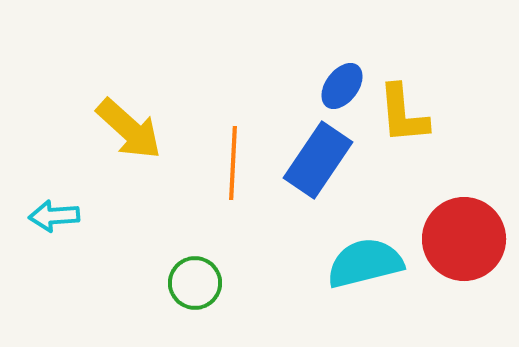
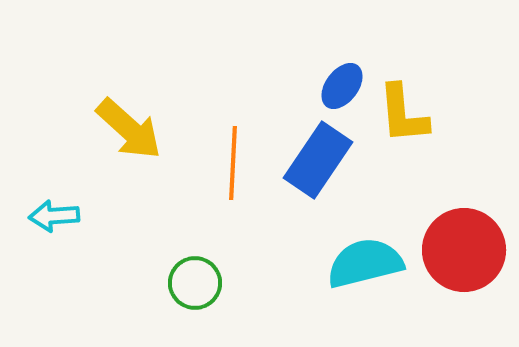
red circle: moved 11 px down
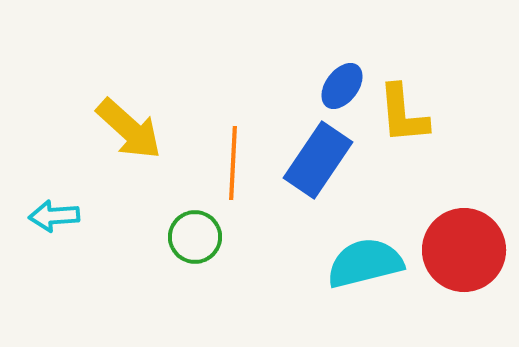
green circle: moved 46 px up
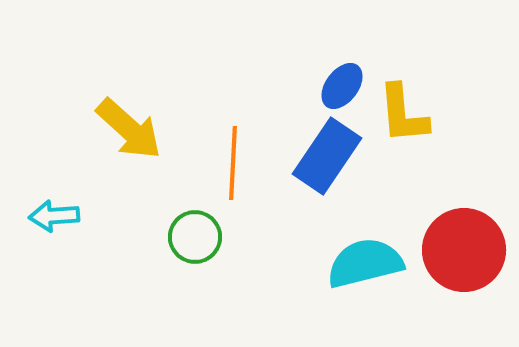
blue rectangle: moved 9 px right, 4 px up
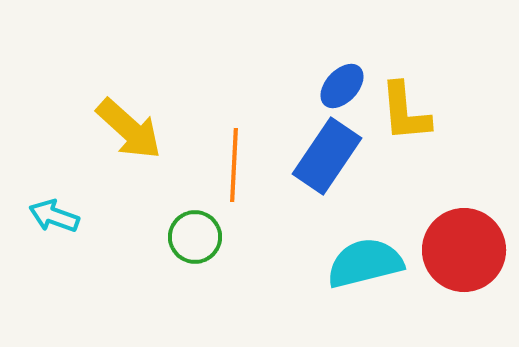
blue ellipse: rotated 6 degrees clockwise
yellow L-shape: moved 2 px right, 2 px up
orange line: moved 1 px right, 2 px down
cyan arrow: rotated 24 degrees clockwise
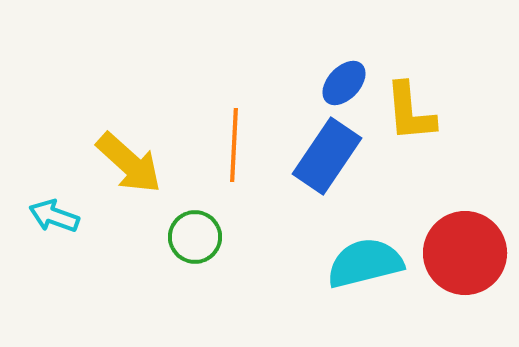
blue ellipse: moved 2 px right, 3 px up
yellow L-shape: moved 5 px right
yellow arrow: moved 34 px down
orange line: moved 20 px up
red circle: moved 1 px right, 3 px down
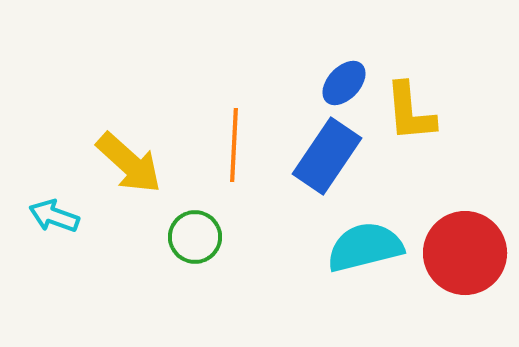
cyan semicircle: moved 16 px up
